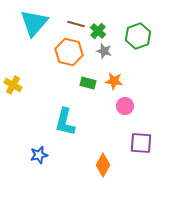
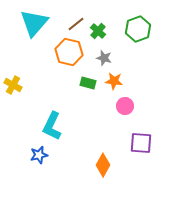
brown line: rotated 54 degrees counterclockwise
green hexagon: moved 7 px up
gray star: moved 7 px down
cyan L-shape: moved 13 px left, 4 px down; rotated 12 degrees clockwise
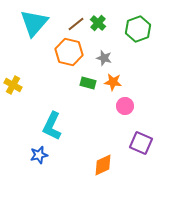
green cross: moved 8 px up
orange star: moved 1 px left, 1 px down
purple square: rotated 20 degrees clockwise
orange diamond: rotated 35 degrees clockwise
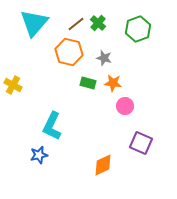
orange star: moved 1 px down
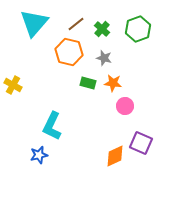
green cross: moved 4 px right, 6 px down
orange diamond: moved 12 px right, 9 px up
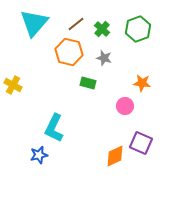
orange star: moved 29 px right
cyan L-shape: moved 2 px right, 2 px down
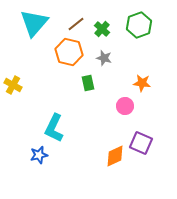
green hexagon: moved 1 px right, 4 px up
green rectangle: rotated 63 degrees clockwise
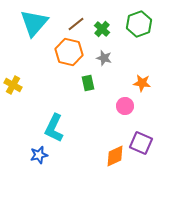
green hexagon: moved 1 px up
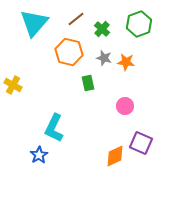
brown line: moved 5 px up
orange star: moved 16 px left, 21 px up
blue star: rotated 18 degrees counterclockwise
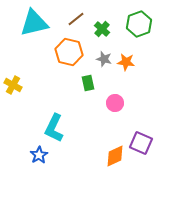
cyan triangle: rotated 36 degrees clockwise
gray star: moved 1 px down
pink circle: moved 10 px left, 3 px up
